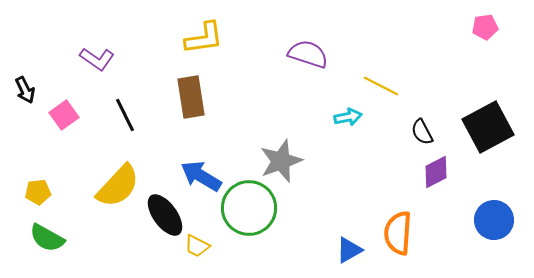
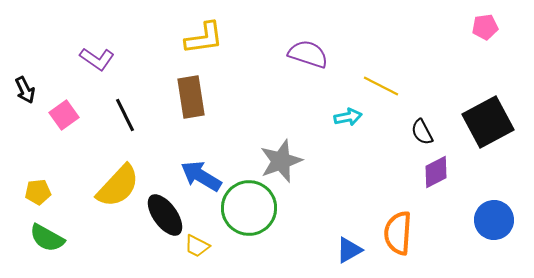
black square: moved 5 px up
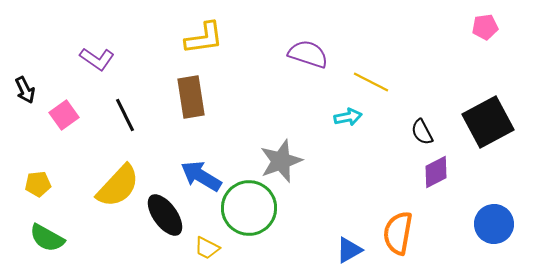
yellow line: moved 10 px left, 4 px up
yellow pentagon: moved 8 px up
blue circle: moved 4 px down
orange semicircle: rotated 6 degrees clockwise
yellow trapezoid: moved 10 px right, 2 px down
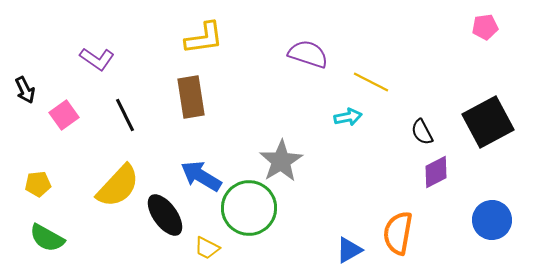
gray star: rotated 12 degrees counterclockwise
blue circle: moved 2 px left, 4 px up
